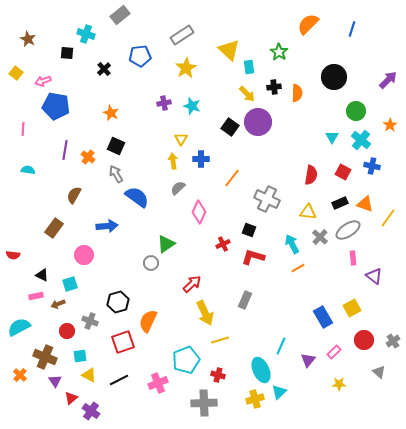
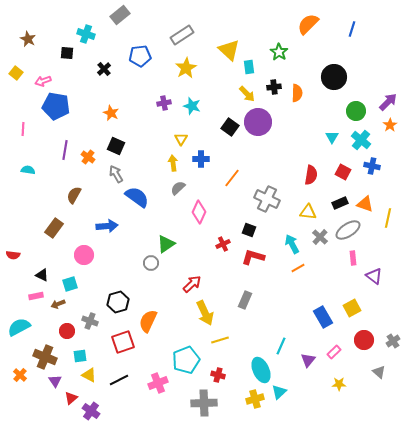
purple arrow at (388, 80): moved 22 px down
yellow arrow at (173, 161): moved 2 px down
yellow line at (388, 218): rotated 24 degrees counterclockwise
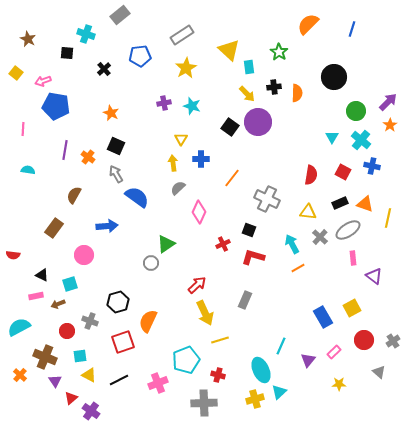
red arrow at (192, 284): moved 5 px right, 1 px down
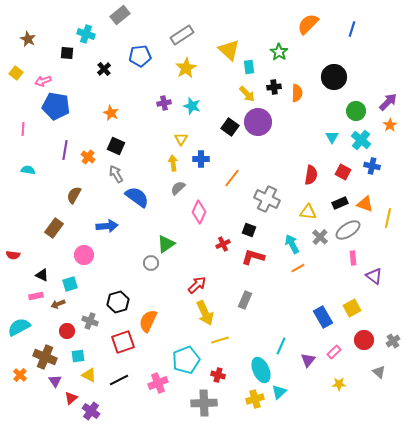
cyan square at (80, 356): moved 2 px left
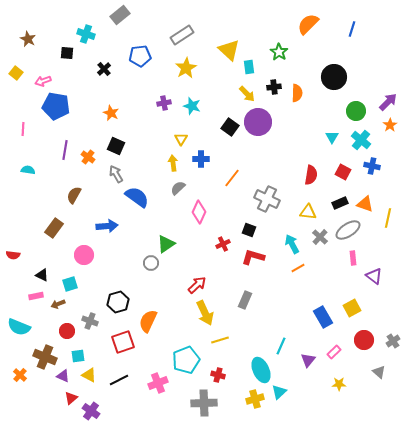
cyan semicircle at (19, 327): rotated 130 degrees counterclockwise
purple triangle at (55, 381): moved 8 px right, 5 px up; rotated 32 degrees counterclockwise
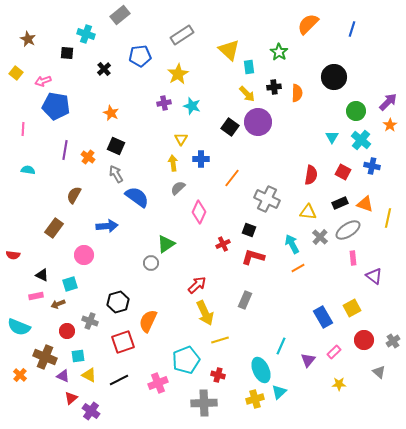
yellow star at (186, 68): moved 8 px left, 6 px down
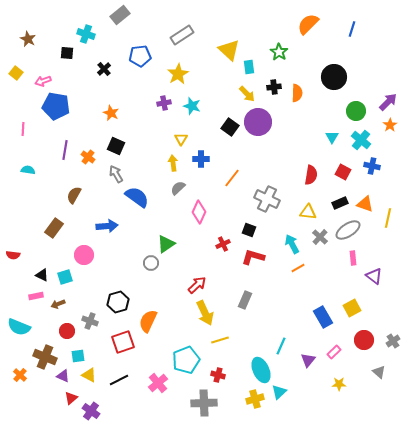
cyan square at (70, 284): moved 5 px left, 7 px up
pink cross at (158, 383): rotated 18 degrees counterclockwise
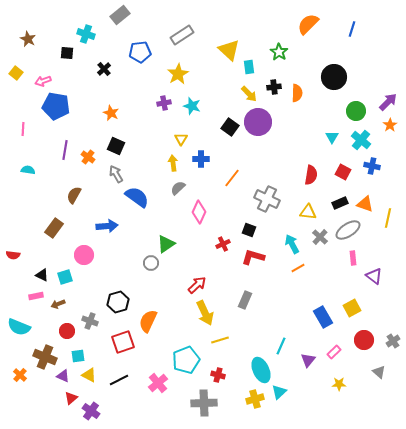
blue pentagon at (140, 56): moved 4 px up
yellow arrow at (247, 94): moved 2 px right
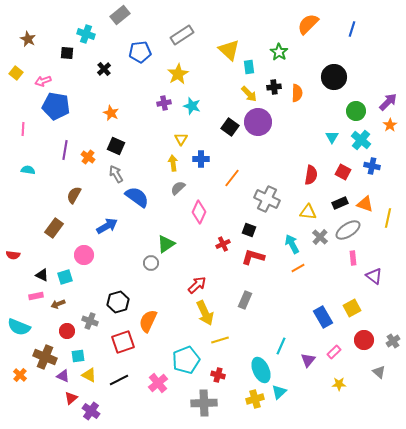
blue arrow at (107, 226): rotated 25 degrees counterclockwise
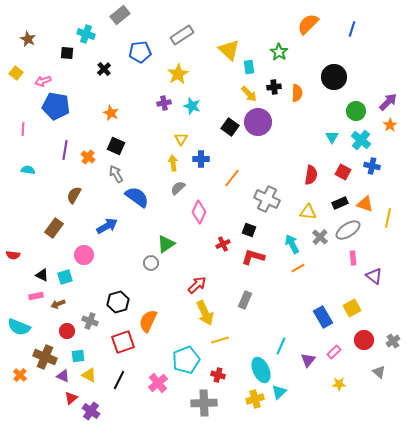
black line at (119, 380): rotated 36 degrees counterclockwise
